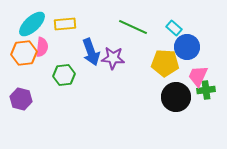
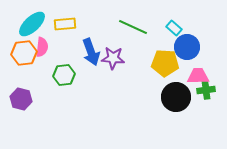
pink trapezoid: rotated 65 degrees clockwise
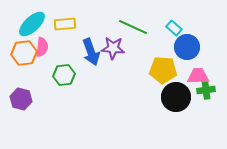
purple star: moved 10 px up
yellow pentagon: moved 2 px left, 7 px down
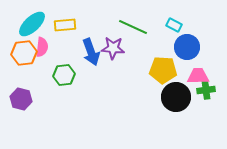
yellow rectangle: moved 1 px down
cyan rectangle: moved 3 px up; rotated 14 degrees counterclockwise
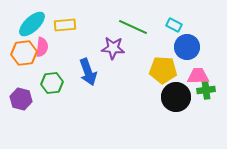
blue arrow: moved 3 px left, 20 px down
green hexagon: moved 12 px left, 8 px down
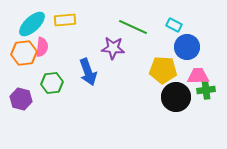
yellow rectangle: moved 5 px up
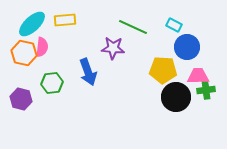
orange hexagon: rotated 20 degrees clockwise
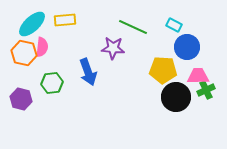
green cross: rotated 18 degrees counterclockwise
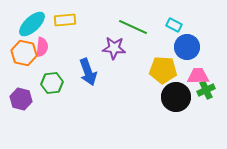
purple star: moved 1 px right
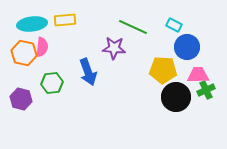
cyan ellipse: rotated 36 degrees clockwise
pink trapezoid: moved 1 px up
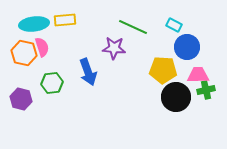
cyan ellipse: moved 2 px right
pink semicircle: rotated 24 degrees counterclockwise
green cross: rotated 12 degrees clockwise
